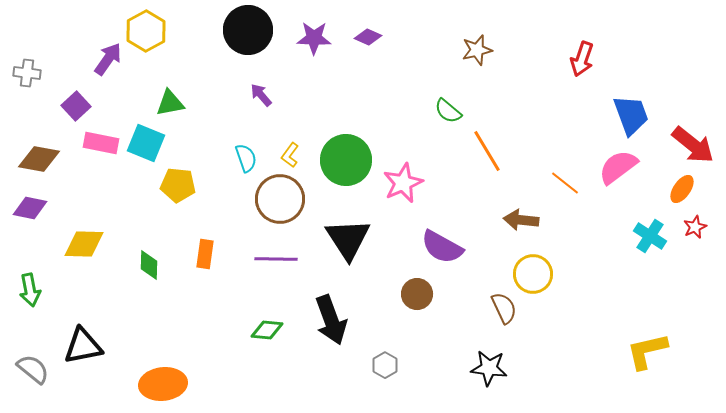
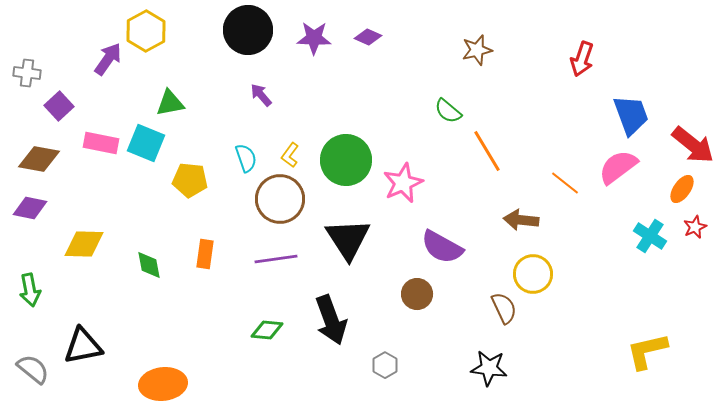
purple square at (76, 106): moved 17 px left
yellow pentagon at (178, 185): moved 12 px right, 5 px up
purple line at (276, 259): rotated 9 degrees counterclockwise
green diamond at (149, 265): rotated 12 degrees counterclockwise
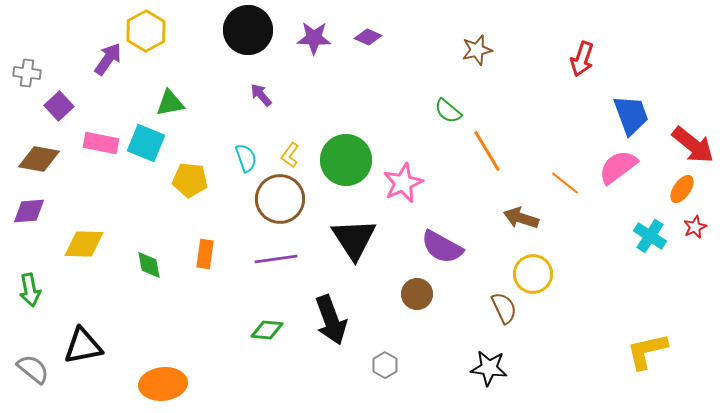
purple diamond at (30, 208): moved 1 px left, 3 px down; rotated 16 degrees counterclockwise
brown arrow at (521, 220): moved 2 px up; rotated 12 degrees clockwise
black triangle at (348, 239): moved 6 px right
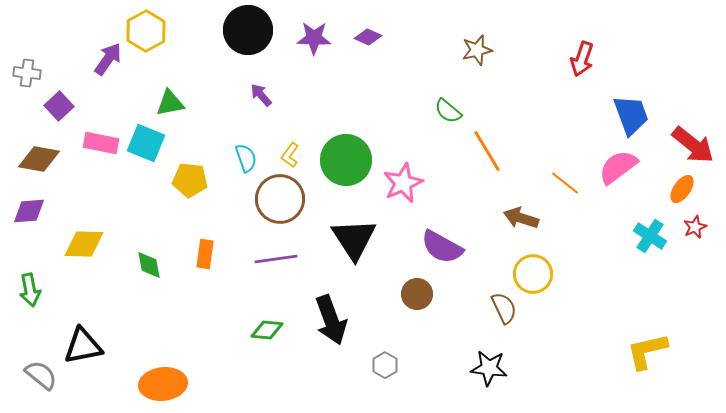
gray semicircle at (33, 369): moved 8 px right, 6 px down
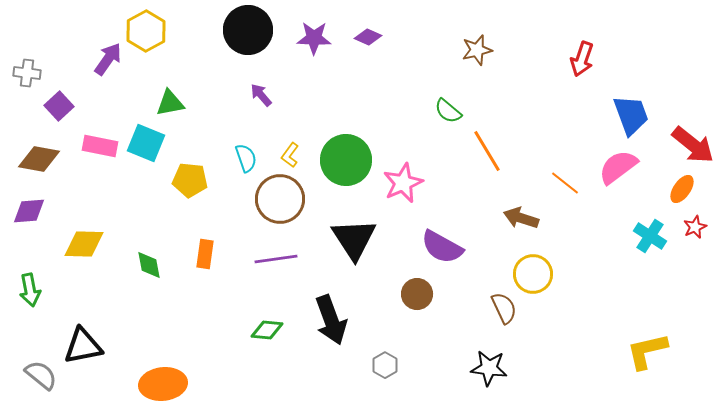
pink rectangle at (101, 143): moved 1 px left, 3 px down
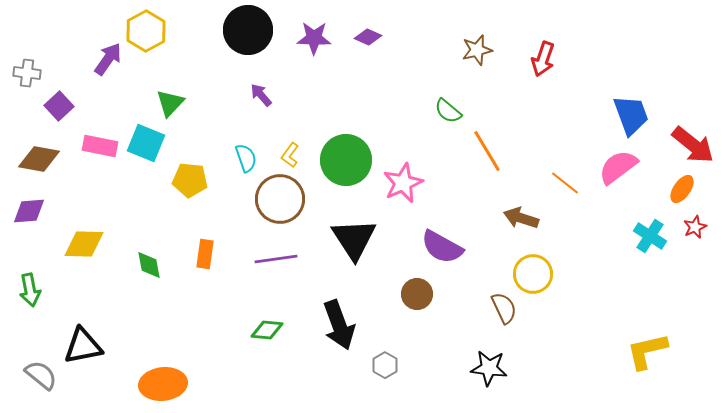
red arrow at (582, 59): moved 39 px left
green triangle at (170, 103): rotated 36 degrees counterclockwise
black arrow at (331, 320): moved 8 px right, 5 px down
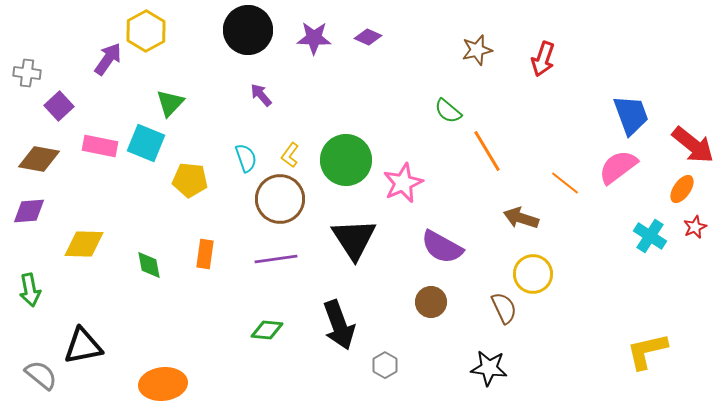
brown circle at (417, 294): moved 14 px right, 8 px down
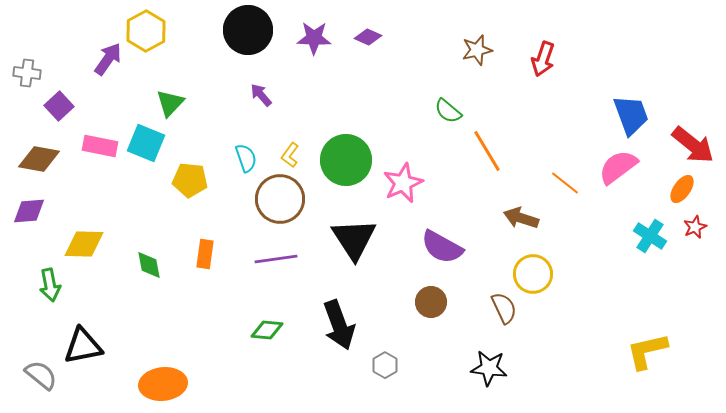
green arrow at (30, 290): moved 20 px right, 5 px up
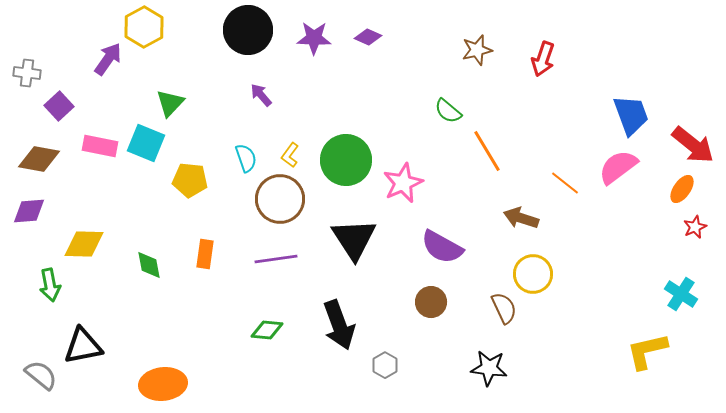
yellow hexagon at (146, 31): moved 2 px left, 4 px up
cyan cross at (650, 236): moved 31 px right, 58 px down
